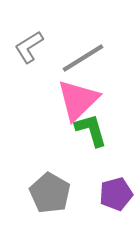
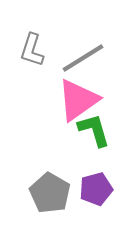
gray L-shape: moved 3 px right, 3 px down; rotated 40 degrees counterclockwise
pink triangle: rotated 9 degrees clockwise
green L-shape: moved 3 px right
purple pentagon: moved 20 px left, 5 px up
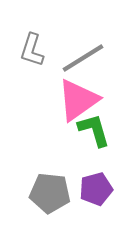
gray pentagon: rotated 24 degrees counterclockwise
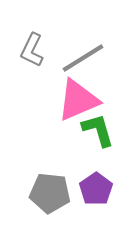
gray L-shape: rotated 8 degrees clockwise
pink triangle: rotated 12 degrees clockwise
green L-shape: moved 4 px right
purple pentagon: rotated 20 degrees counterclockwise
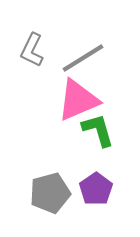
gray pentagon: rotated 21 degrees counterclockwise
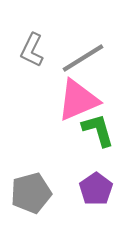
gray pentagon: moved 19 px left
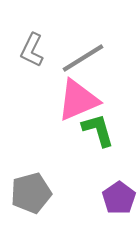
purple pentagon: moved 23 px right, 9 px down
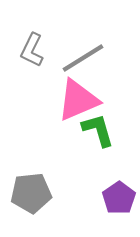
gray pentagon: rotated 9 degrees clockwise
